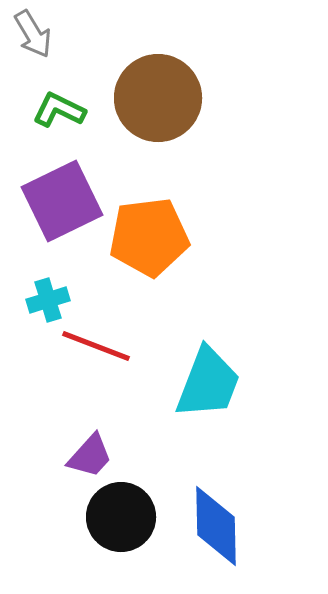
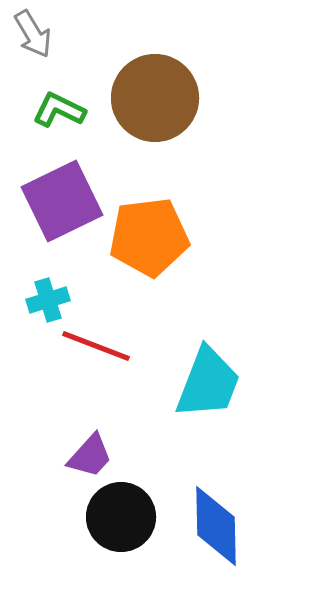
brown circle: moved 3 px left
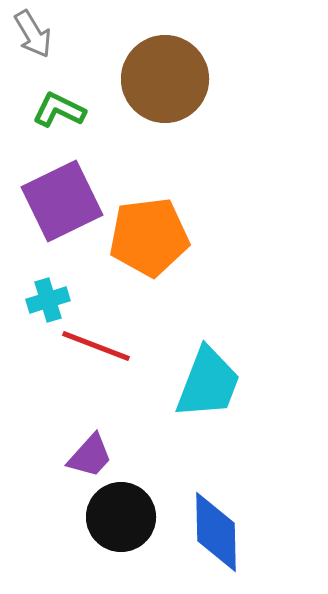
brown circle: moved 10 px right, 19 px up
blue diamond: moved 6 px down
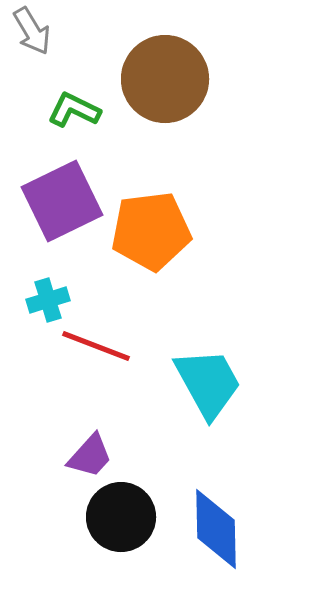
gray arrow: moved 1 px left, 3 px up
green L-shape: moved 15 px right
orange pentagon: moved 2 px right, 6 px up
cyan trapezoid: rotated 50 degrees counterclockwise
blue diamond: moved 3 px up
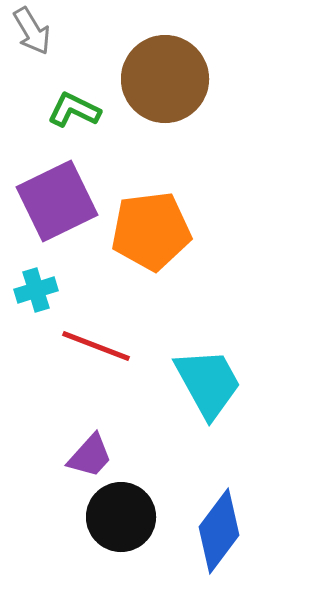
purple square: moved 5 px left
cyan cross: moved 12 px left, 10 px up
blue diamond: moved 3 px right, 2 px down; rotated 38 degrees clockwise
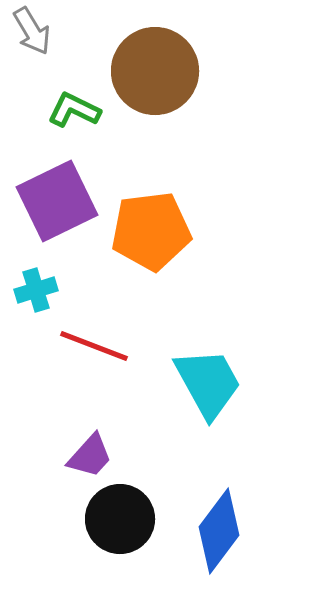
brown circle: moved 10 px left, 8 px up
red line: moved 2 px left
black circle: moved 1 px left, 2 px down
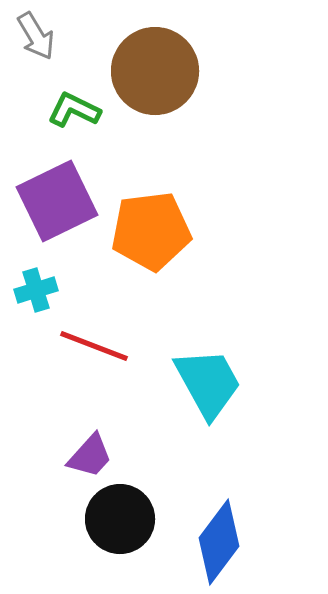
gray arrow: moved 4 px right, 5 px down
blue diamond: moved 11 px down
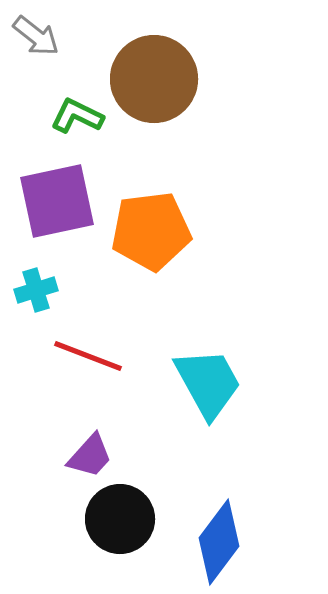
gray arrow: rotated 21 degrees counterclockwise
brown circle: moved 1 px left, 8 px down
green L-shape: moved 3 px right, 6 px down
purple square: rotated 14 degrees clockwise
red line: moved 6 px left, 10 px down
